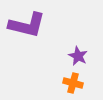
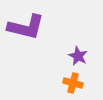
purple L-shape: moved 1 px left, 2 px down
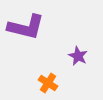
orange cross: moved 25 px left; rotated 18 degrees clockwise
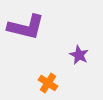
purple star: moved 1 px right, 1 px up
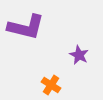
orange cross: moved 3 px right, 2 px down
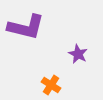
purple star: moved 1 px left, 1 px up
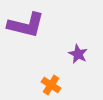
purple L-shape: moved 2 px up
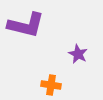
orange cross: rotated 24 degrees counterclockwise
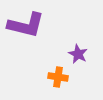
orange cross: moved 7 px right, 8 px up
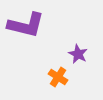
orange cross: rotated 24 degrees clockwise
